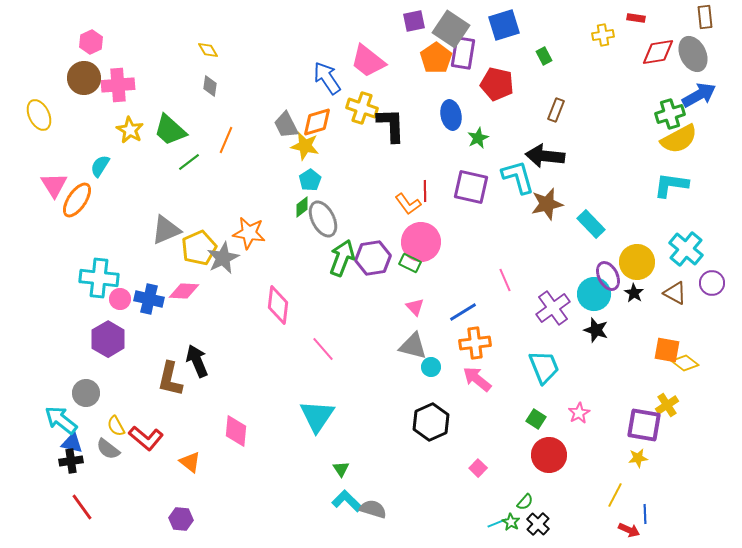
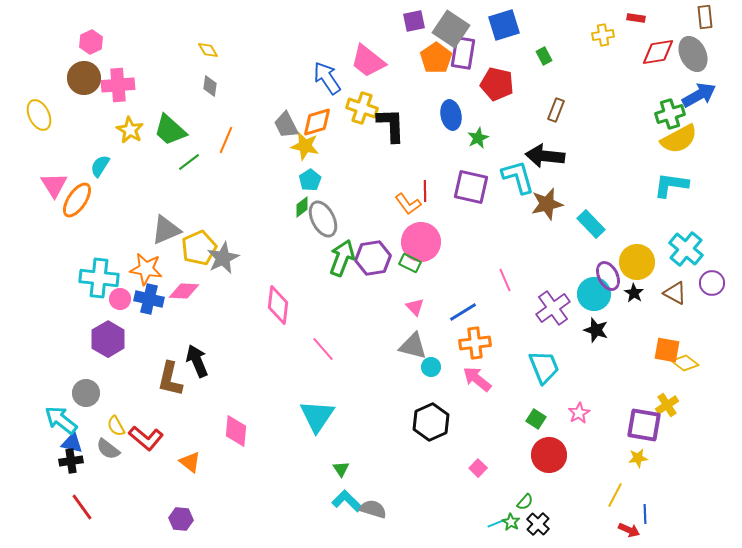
orange star at (249, 233): moved 103 px left, 36 px down
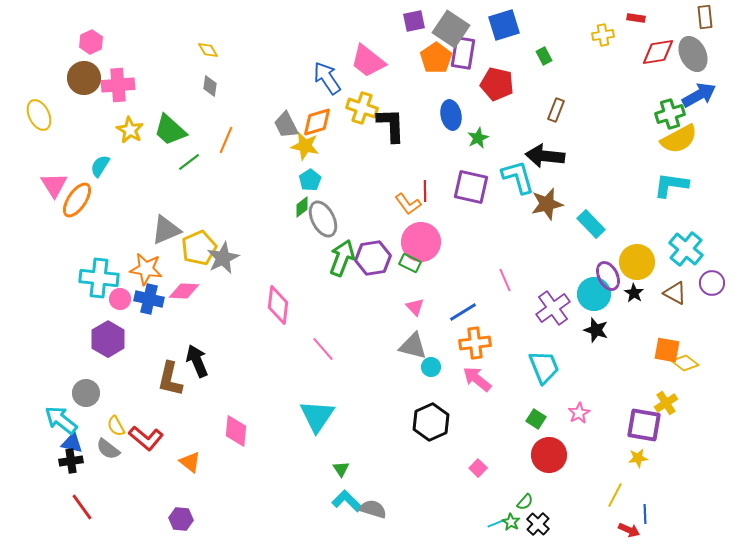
yellow cross at (667, 405): moved 1 px left, 2 px up
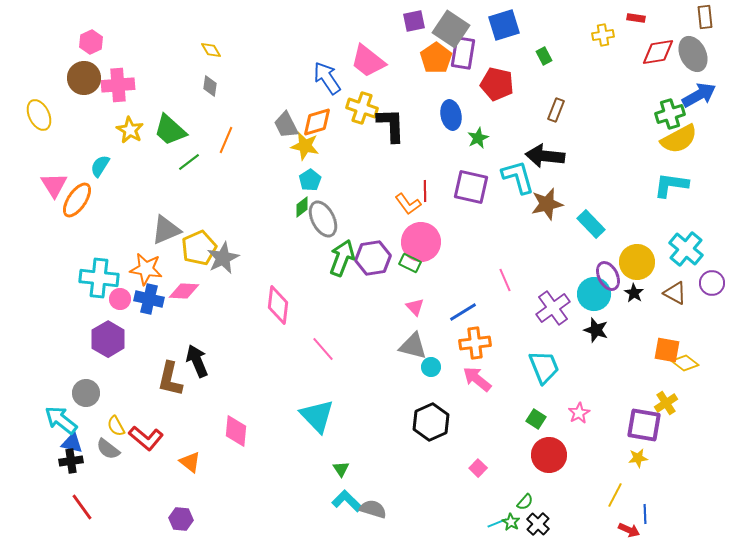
yellow diamond at (208, 50): moved 3 px right
cyan triangle at (317, 416): rotated 18 degrees counterclockwise
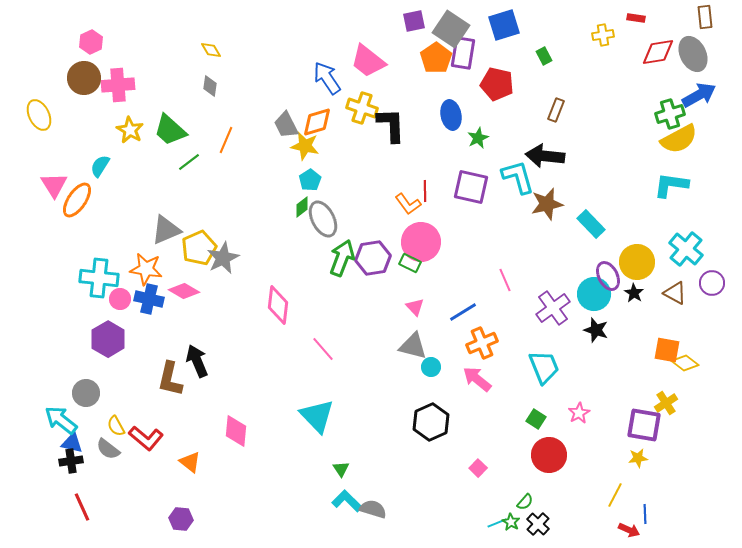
pink diamond at (184, 291): rotated 28 degrees clockwise
orange cross at (475, 343): moved 7 px right; rotated 16 degrees counterclockwise
red line at (82, 507): rotated 12 degrees clockwise
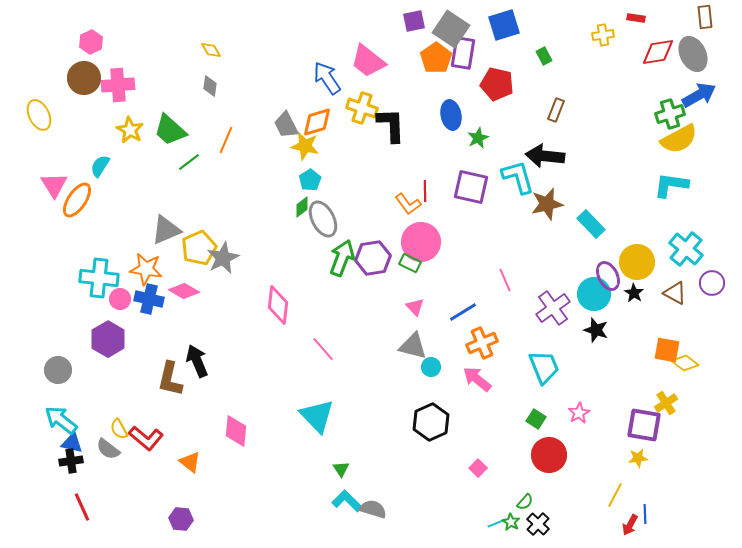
gray circle at (86, 393): moved 28 px left, 23 px up
yellow semicircle at (116, 426): moved 3 px right, 3 px down
red arrow at (629, 530): moved 1 px right, 5 px up; rotated 95 degrees clockwise
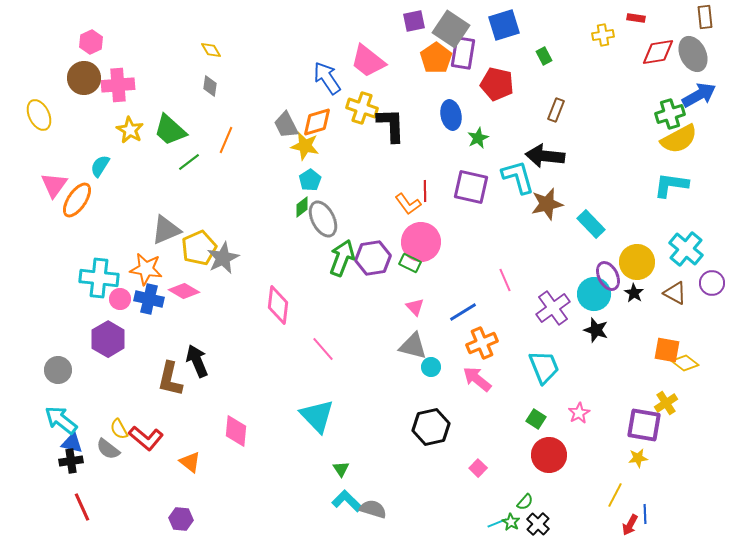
pink triangle at (54, 185): rotated 8 degrees clockwise
black hexagon at (431, 422): moved 5 px down; rotated 12 degrees clockwise
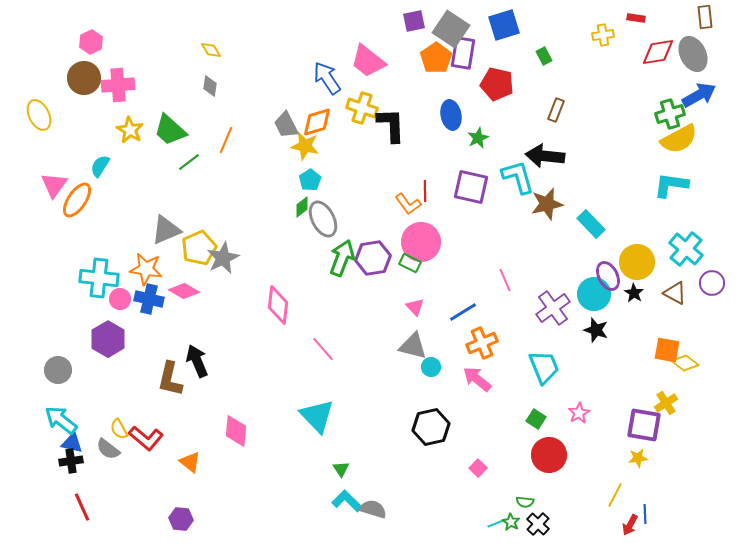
green semicircle at (525, 502): rotated 54 degrees clockwise
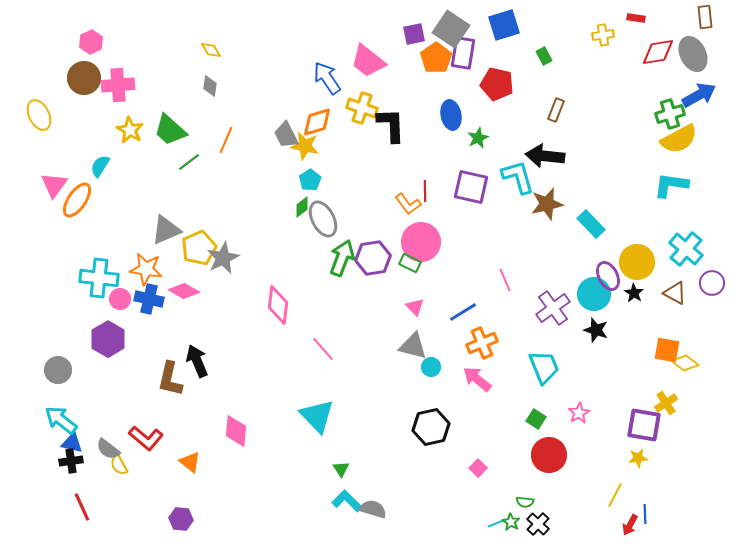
purple square at (414, 21): moved 13 px down
gray trapezoid at (286, 125): moved 10 px down
yellow semicircle at (119, 429): moved 36 px down
